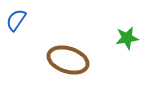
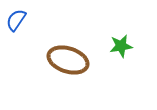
green star: moved 6 px left, 8 px down
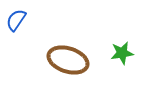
green star: moved 1 px right, 7 px down
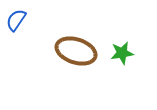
brown ellipse: moved 8 px right, 9 px up
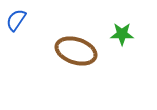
green star: moved 19 px up; rotated 10 degrees clockwise
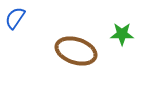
blue semicircle: moved 1 px left, 2 px up
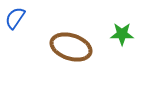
brown ellipse: moved 5 px left, 4 px up
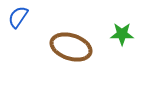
blue semicircle: moved 3 px right, 1 px up
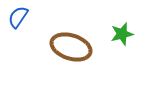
green star: rotated 15 degrees counterclockwise
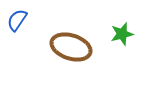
blue semicircle: moved 1 px left, 3 px down
